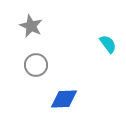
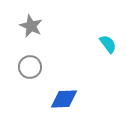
gray circle: moved 6 px left, 2 px down
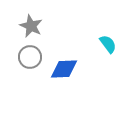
gray circle: moved 10 px up
blue diamond: moved 30 px up
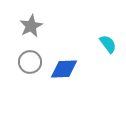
gray star: rotated 20 degrees clockwise
gray circle: moved 5 px down
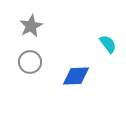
blue diamond: moved 12 px right, 7 px down
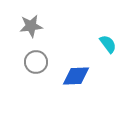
gray star: rotated 20 degrees clockwise
gray circle: moved 6 px right
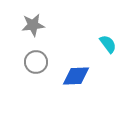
gray star: moved 2 px right, 1 px up
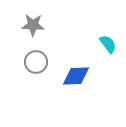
gray star: rotated 10 degrees clockwise
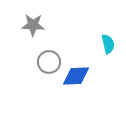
cyan semicircle: rotated 24 degrees clockwise
gray circle: moved 13 px right
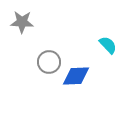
gray star: moved 11 px left, 3 px up
cyan semicircle: moved 1 px down; rotated 30 degrees counterclockwise
